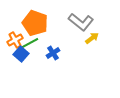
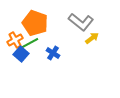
blue cross: rotated 24 degrees counterclockwise
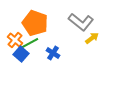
orange cross: rotated 21 degrees counterclockwise
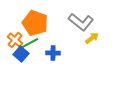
blue cross: rotated 32 degrees counterclockwise
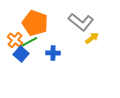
green line: moved 1 px left, 1 px up
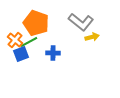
orange pentagon: moved 1 px right
yellow arrow: moved 1 px up; rotated 24 degrees clockwise
blue square: rotated 28 degrees clockwise
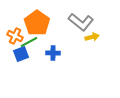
orange pentagon: moved 1 px right; rotated 15 degrees clockwise
orange cross: moved 4 px up; rotated 14 degrees counterclockwise
